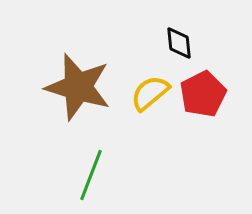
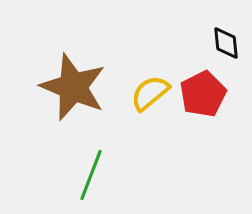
black diamond: moved 47 px right
brown star: moved 5 px left; rotated 6 degrees clockwise
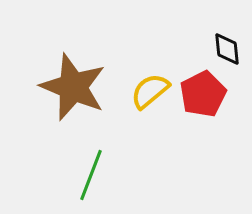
black diamond: moved 1 px right, 6 px down
yellow semicircle: moved 2 px up
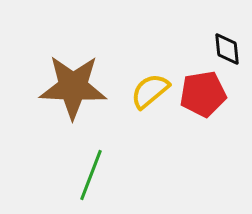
brown star: rotated 20 degrees counterclockwise
red pentagon: rotated 18 degrees clockwise
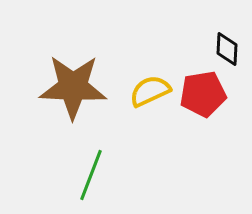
black diamond: rotated 8 degrees clockwise
yellow semicircle: rotated 15 degrees clockwise
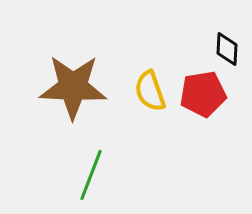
yellow semicircle: rotated 84 degrees counterclockwise
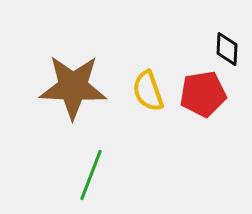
yellow semicircle: moved 2 px left
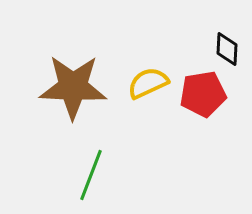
yellow semicircle: moved 8 px up; rotated 84 degrees clockwise
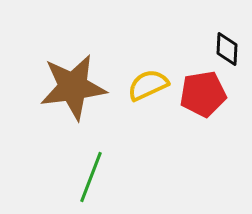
yellow semicircle: moved 2 px down
brown star: rotated 10 degrees counterclockwise
green line: moved 2 px down
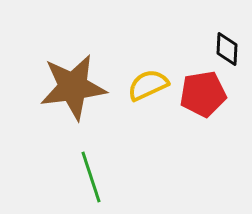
green line: rotated 39 degrees counterclockwise
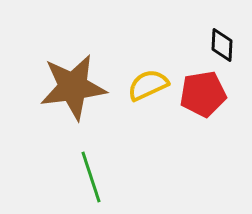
black diamond: moved 5 px left, 4 px up
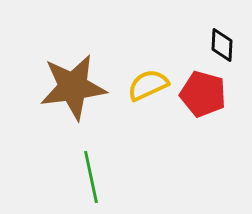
red pentagon: rotated 24 degrees clockwise
green line: rotated 6 degrees clockwise
